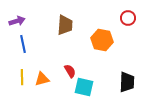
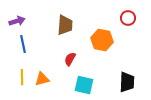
red semicircle: moved 12 px up; rotated 120 degrees counterclockwise
cyan square: moved 2 px up
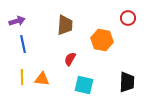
orange triangle: rotated 21 degrees clockwise
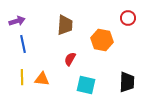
cyan square: moved 2 px right
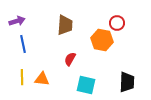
red circle: moved 11 px left, 5 px down
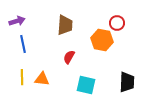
red semicircle: moved 1 px left, 2 px up
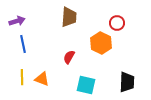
brown trapezoid: moved 4 px right, 8 px up
orange hexagon: moved 1 px left, 3 px down; rotated 15 degrees clockwise
orange triangle: rotated 14 degrees clockwise
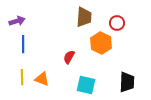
brown trapezoid: moved 15 px right
blue line: rotated 12 degrees clockwise
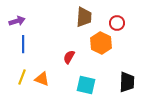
yellow line: rotated 21 degrees clockwise
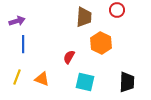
red circle: moved 13 px up
yellow line: moved 5 px left
cyan square: moved 1 px left, 3 px up
